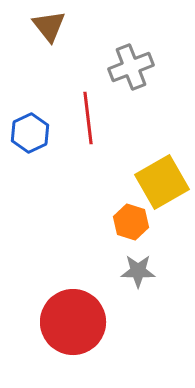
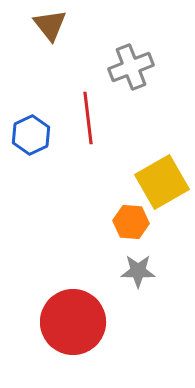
brown triangle: moved 1 px right, 1 px up
blue hexagon: moved 1 px right, 2 px down
orange hexagon: rotated 12 degrees counterclockwise
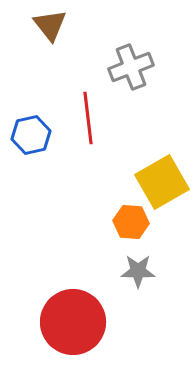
blue hexagon: rotated 12 degrees clockwise
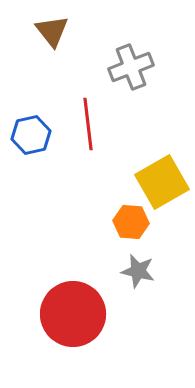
brown triangle: moved 2 px right, 6 px down
red line: moved 6 px down
gray star: rotated 12 degrees clockwise
red circle: moved 8 px up
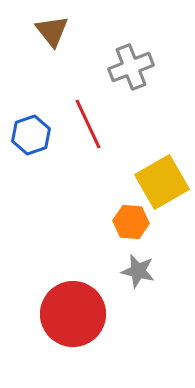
red line: rotated 18 degrees counterclockwise
blue hexagon: rotated 6 degrees counterclockwise
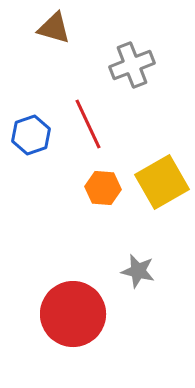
brown triangle: moved 2 px right, 3 px up; rotated 36 degrees counterclockwise
gray cross: moved 1 px right, 2 px up
orange hexagon: moved 28 px left, 34 px up
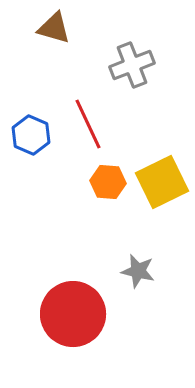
blue hexagon: rotated 18 degrees counterclockwise
yellow square: rotated 4 degrees clockwise
orange hexagon: moved 5 px right, 6 px up
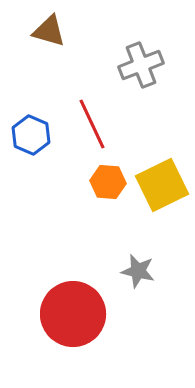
brown triangle: moved 5 px left, 3 px down
gray cross: moved 9 px right
red line: moved 4 px right
yellow square: moved 3 px down
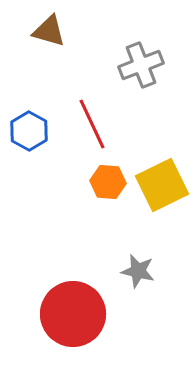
blue hexagon: moved 2 px left, 4 px up; rotated 6 degrees clockwise
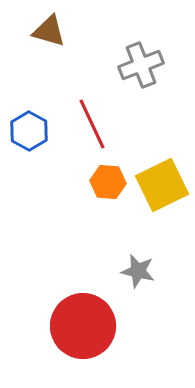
red circle: moved 10 px right, 12 px down
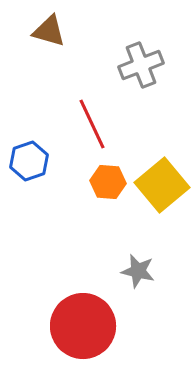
blue hexagon: moved 30 px down; rotated 12 degrees clockwise
yellow square: rotated 14 degrees counterclockwise
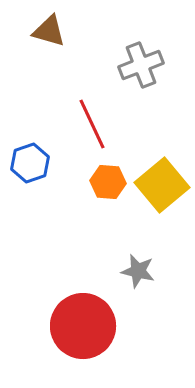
blue hexagon: moved 1 px right, 2 px down
